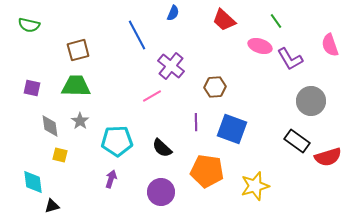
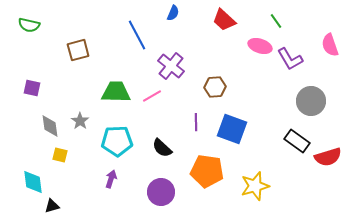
green trapezoid: moved 40 px right, 6 px down
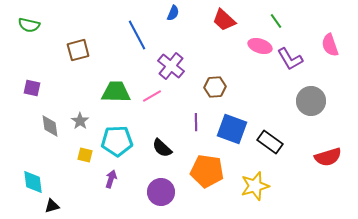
black rectangle: moved 27 px left, 1 px down
yellow square: moved 25 px right
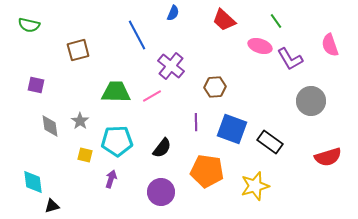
purple square: moved 4 px right, 3 px up
black semicircle: rotated 95 degrees counterclockwise
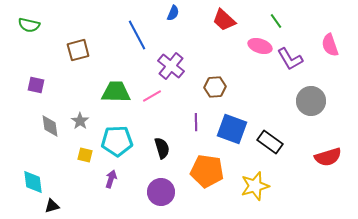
black semicircle: rotated 55 degrees counterclockwise
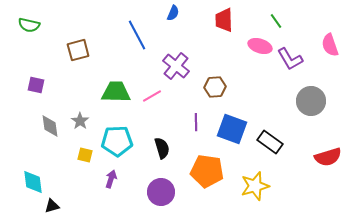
red trapezoid: rotated 45 degrees clockwise
purple cross: moved 5 px right
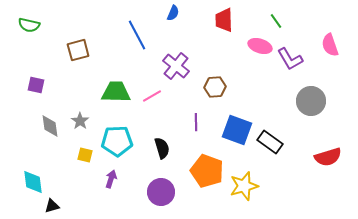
blue square: moved 5 px right, 1 px down
orange pentagon: rotated 12 degrees clockwise
yellow star: moved 11 px left
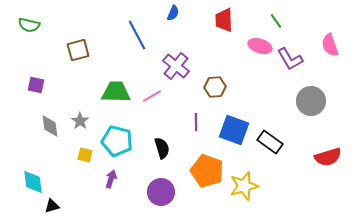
blue square: moved 3 px left
cyan pentagon: rotated 16 degrees clockwise
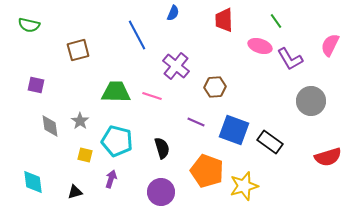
pink semicircle: rotated 45 degrees clockwise
pink line: rotated 48 degrees clockwise
purple line: rotated 66 degrees counterclockwise
black triangle: moved 23 px right, 14 px up
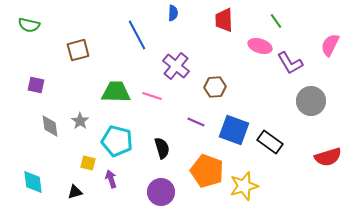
blue semicircle: rotated 21 degrees counterclockwise
purple L-shape: moved 4 px down
yellow square: moved 3 px right, 8 px down
purple arrow: rotated 36 degrees counterclockwise
